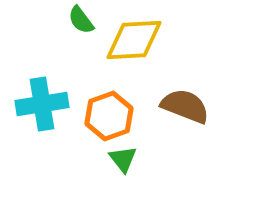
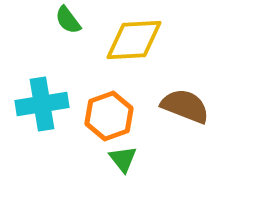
green semicircle: moved 13 px left
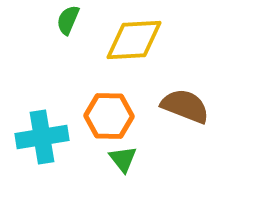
green semicircle: rotated 60 degrees clockwise
cyan cross: moved 33 px down
orange hexagon: rotated 21 degrees clockwise
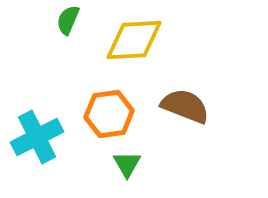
orange hexagon: moved 2 px up; rotated 9 degrees counterclockwise
cyan cross: moved 5 px left; rotated 18 degrees counterclockwise
green triangle: moved 4 px right, 5 px down; rotated 8 degrees clockwise
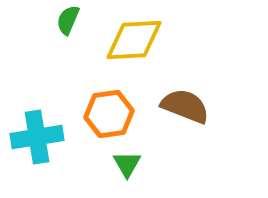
cyan cross: rotated 18 degrees clockwise
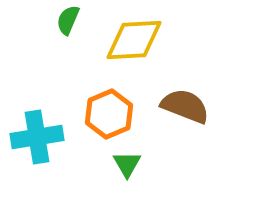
orange hexagon: rotated 15 degrees counterclockwise
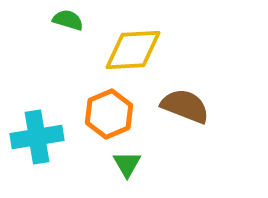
green semicircle: rotated 84 degrees clockwise
yellow diamond: moved 1 px left, 10 px down
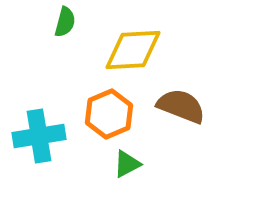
green semicircle: moved 3 px left, 2 px down; rotated 88 degrees clockwise
brown semicircle: moved 4 px left
cyan cross: moved 2 px right, 1 px up
green triangle: rotated 32 degrees clockwise
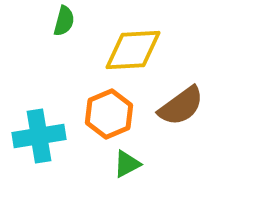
green semicircle: moved 1 px left, 1 px up
brown semicircle: rotated 123 degrees clockwise
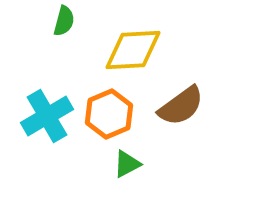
cyan cross: moved 8 px right, 20 px up; rotated 21 degrees counterclockwise
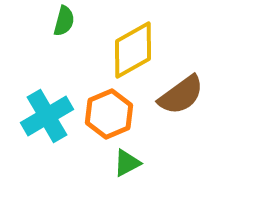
yellow diamond: rotated 26 degrees counterclockwise
brown semicircle: moved 11 px up
green triangle: moved 1 px up
